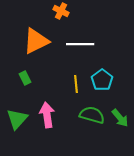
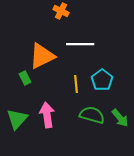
orange triangle: moved 6 px right, 15 px down
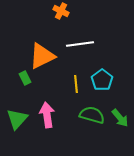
white line: rotated 8 degrees counterclockwise
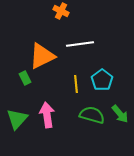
green arrow: moved 4 px up
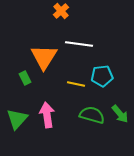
orange cross: rotated 21 degrees clockwise
white line: moved 1 px left; rotated 16 degrees clockwise
orange triangle: moved 2 px right, 1 px down; rotated 32 degrees counterclockwise
cyan pentagon: moved 4 px up; rotated 30 degrees clockwise
yellow line: rotated 72 degrees counterclockwise
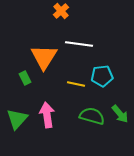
green semicircle: moved 1 px down
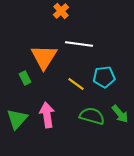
cyan pentagon: moved 2 px right, 1 px down
yellow line: rotated 24 degrees clockwise
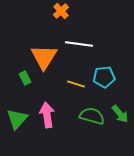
yellow line: rotated 18 degrees counterclockwise
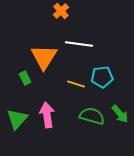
cyan pentagon: moved 2 px left
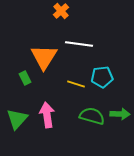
green arrow: rotated 48 degrees counterclockwise
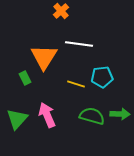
pink arrow: rotated 15 degrees counterclockwise
